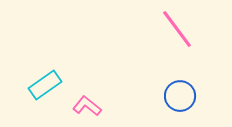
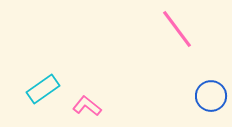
cyan rectangle: moved 2 px left, 4 px down
blue circle: moved 31 px right
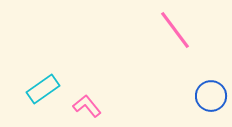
pink line: moved 2 px left, 1 px down
pink L-shape: rotated 12 degrees clockwise
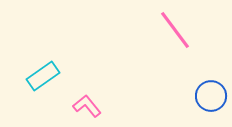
cyan rectangle: moved 13 px up
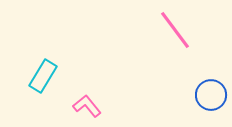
cyan rectangle: rotated 24 degrees counterclockwise
blue circle: moved 1 px up
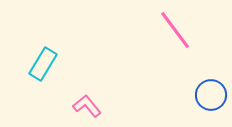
cyan rectangle: moved 12 px up
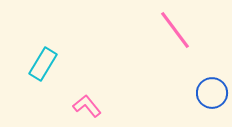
blue circle: moved 1 px right, 2 px up
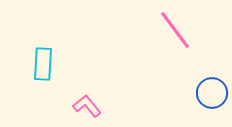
cyan rectangle: rotated 28 degrees counterclockwise
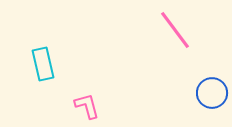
cyan rectangle: rotated 16 degrees counterclockwise
pink L-shape: rotated 24 degrees clockwise
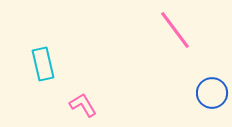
pink L-shape: moved 4 px left, 1 px up; rotated 16 degrees counterclockwise
